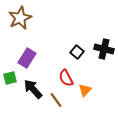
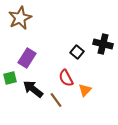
black cross: moved 1 px left, 5 px up
black arrow: rotated 10 degrees counterclockwise
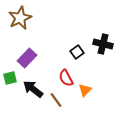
black square: rotated 16 degrees clockwise
purple rectangle: rotated 12 degrees clockwise
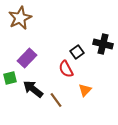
red semicircle: moved 9 px up
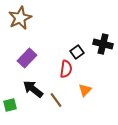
red semicircle: rotated 144 degrees counterclockwise
green square: moved 27 px down
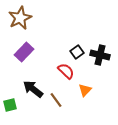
black cross: moved 3 px left, 11 px down
purple rectangle: moved 3 px left, 6 px up
red semicircle: moved 2 px down; rotated 54 degrees counterclockwise
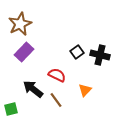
brown star: moved 6 px down
red semicircle: moved 9 px left, 4 px down; rotated 18 degrees counterclockwise
green square: moved 1 px right, 4 px down
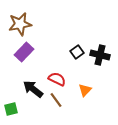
brown star: rotated 15 degrees clockwise
red semicircle: moved 4 px down
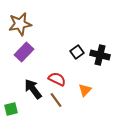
black arrow: rotated 15 degrees clockwise
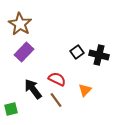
brown star: rotated 30 degrees counterclockwise
black cross: moved 1 px left
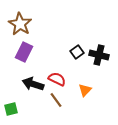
purple rectangle: rotated 18 degrees counterclockwise
black arrow: moved 5 px up; rotated 35 degrees counterclockwise
